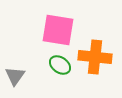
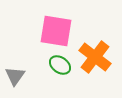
pink square: moved 2 px left, 1 px down
orange cross: rotated 32 degrees clockwise
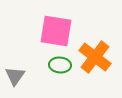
green ellipse: rotated 30 degrees counterclockwise
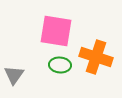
orange cross: moved 1 px right; rotated 20 degrees counterclockwise
gray triangle: moved 1 px left, 1 px up
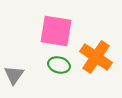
orange cross: rotated 16 degrees clockwise
green ellipse: moved 1 px left; rotated 10 degrees clockwise
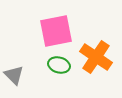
pink square: rotated 20 degrees counterclockwise
gray triangle: rotated 20 degrees counterclockwise
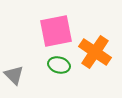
orange cross: moved 1 px left, 5 px up
